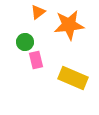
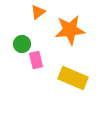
orange star: moved 1 px right, 5 px down
green circle: moved 3 px left, 2 px down
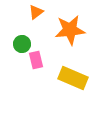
orange triangle: moved 2 px left
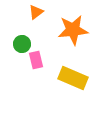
orange star: moved 3 px right
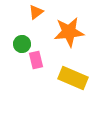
orange star: moved 4 px left, 2 px down
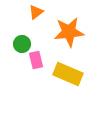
yellow rectangle: moved 5 px left, 4 px up
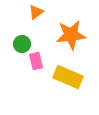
orange star: moved 2 px right, 3 px down
pink rectangle: moved 1 px down
yellow rectangle: moved 3 px down
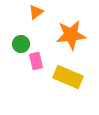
green circle: moved 1 px left
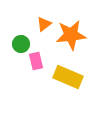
orange triangle: moved 8 px right, 12 px down
